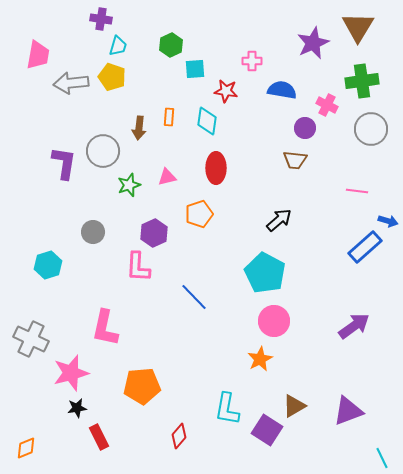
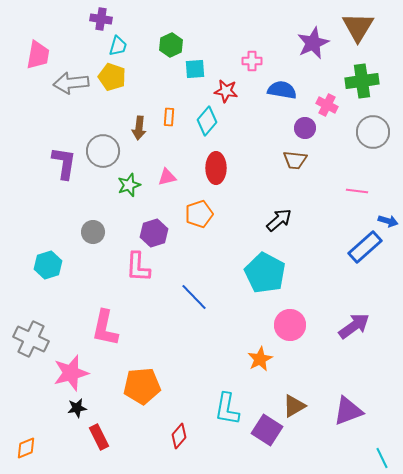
cyan diamond at (207, 121): rotated 32 degrees clockwise
gray circle at (371, 129): moved 2 px right, 3 px down
purple hexagon at (154, 233): rotated 8 degrees clockwise
pink circle at (274, 321): moved 16 px right, 4 px down
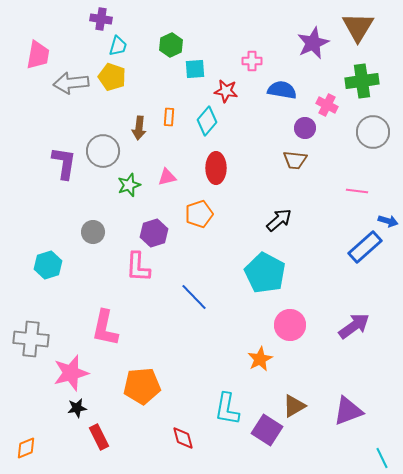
gray cross at (31, 339): rotated 20 degrees counterclockwise
red diamond at (179, 436): moved 4 px right, 2 px down; rotated 55 degrees counterclockwise
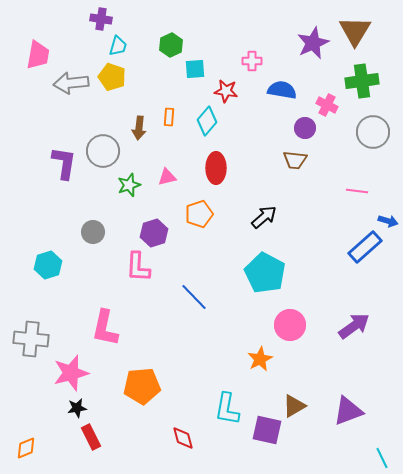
brown triangle at (358, 27): moved 3 px left, 4 px down
black arrow at (279, 220): moved 15 px left, 3 px up
purple square at (267, 430): rotated 20 degrees counterclockwise
red rectangle at (99, 437): moved 8 px left
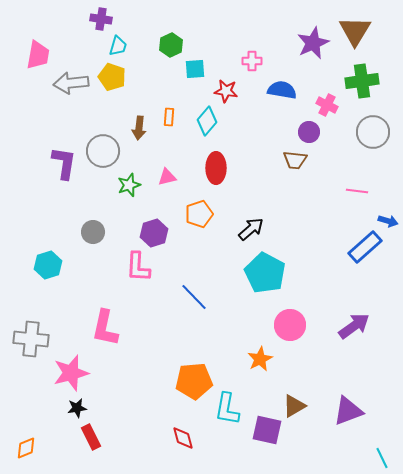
purple circle at (305, 128): moved 4 px right, 4 px down
black arrow at (264, 217): moved 13 px left, 12 px down
orange pentagon at (142, 386): moved 52 px right, 5 px up
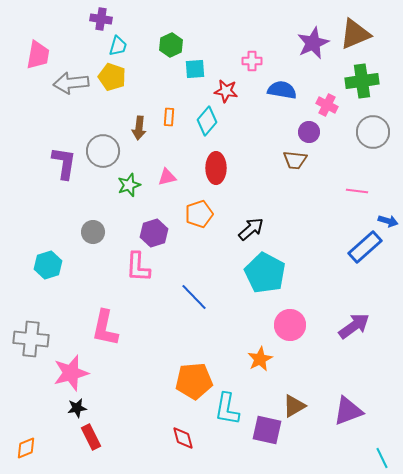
brown triangle at (355, 31): moved 3 px down; rotated 36 degrees clockwise
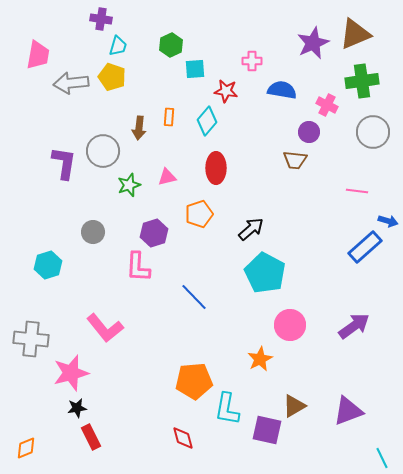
pink L-shape at (105, 328): rotated 51 degrees counterclockwise
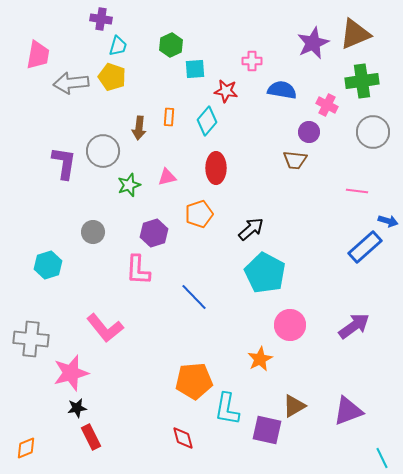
pink L-shape at (138, 267): moved 3 px down
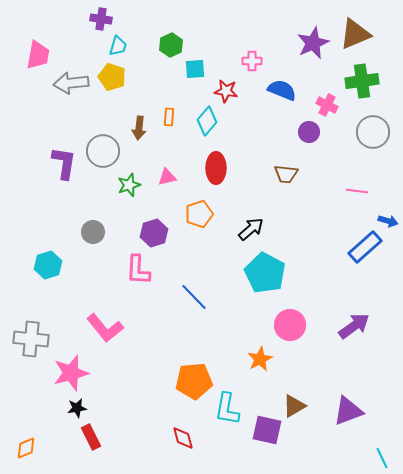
blue semicircle at (282, 90): rotated 12 degrees clockwise
brown trapezoid at (295, 160): moved 9 px left, 14 px down
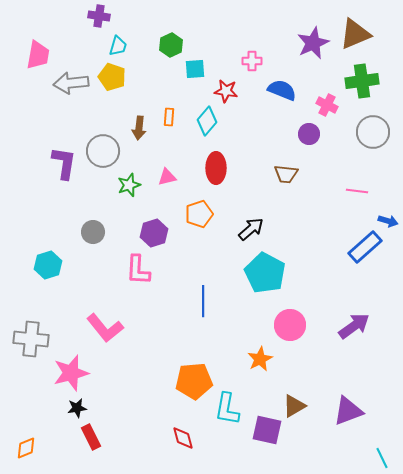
purple cross at (101, 19): moved 2 px left, 3 px up
purple circle at (309, 132): moved 2 px down
blue line at (194, 297): moved 9 px right, 4 px down; rotated 44 degrees clockwise
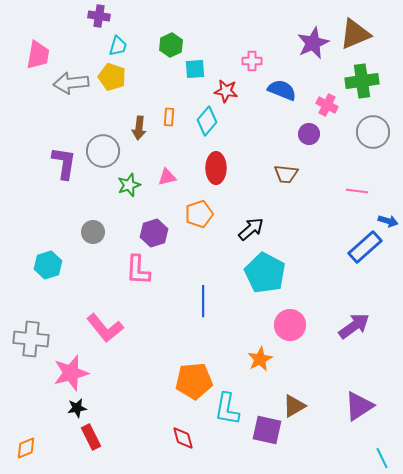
purple triangle at (348, 411): moved 11 px right, 5 px up; rotated 12 degrees counterclockwise
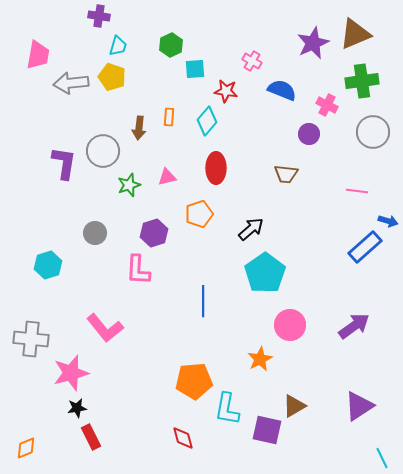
pink cross at (252, 61): rotated 30 degrees clockwise
gray circle at (93, 232): moved 2 px right, 1 px down
cyan pentagon at (265, 273): rotated 9 degrees clockwise
